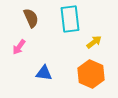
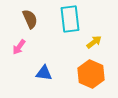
brown semicircle: moved 1 px left, 1 px down
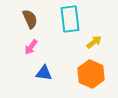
pink arrow: moved 12 px right
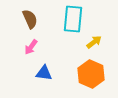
cyan rectangle: moved 3 px right; rotated 12 degrees clockwise
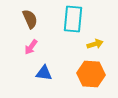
yellow arrow: moved 1 px right, 2 px down; rotated 21 degrees clockwise
orange hexagon: rotated 20 degrees counterclockwise
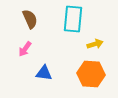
pink arrow: moved 6 px left, 2 px down
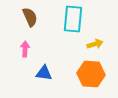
brown semicircle: moved 2 px up
pink arrow: rotated 147 degrees clockwise
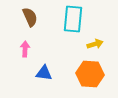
orange hexagon: moved 1 px left
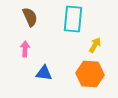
yellow arrow: moved 1 px down; rotated 42 degrees counterclockwise
